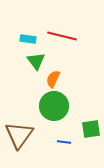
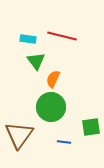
green circle: moved 3 px left, 1 px down
green square: moved 2 px up
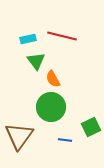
cyan rectangle: rotated 21 degrees counterclockwise
orange semicircle: rotated 54 degrees counterclockwise
green square: rotated 18 degrees counterclockwise
brown triangle: moved 1 px down
blue line: moved 1 px right, 2 px up
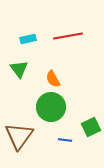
red line: moved 6 px right; rotated 24 degrees counterclockwise
green triangle: moved 17 px left, 8 px down
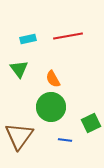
green square: moved 4 px up
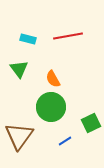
cyan rectangle: rotated 28 degrees clockwise
blue line: moved 1 px down; rotated 40 degrees counterclockwise
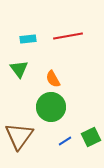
cyan rectangle: rotated 21 degrees counterclockwise
green square: moved 14 px down
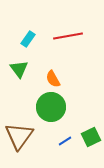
cyan rectangle: rotated 49 degrees counterclockwise
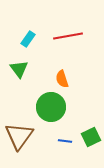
orange semicircle: moved 9 px right; rotated 12 degrees clockwise
blue line: rotated 40 degrees clockwise
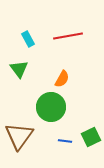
cyan rectangle: rotated 63 degrees counterclockwise
orange semicircle: rotated 132 degrees counterclockwise
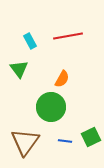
cyan rectangle: moved 2 px right, 2 px down
brown triangle: moved 6 px right, 6 px down
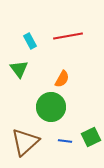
brown triangle: rotated 12 degrees clockwise
